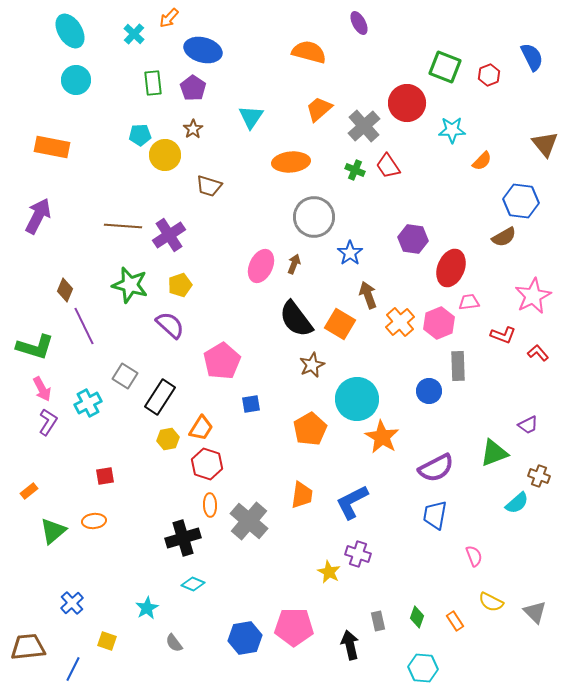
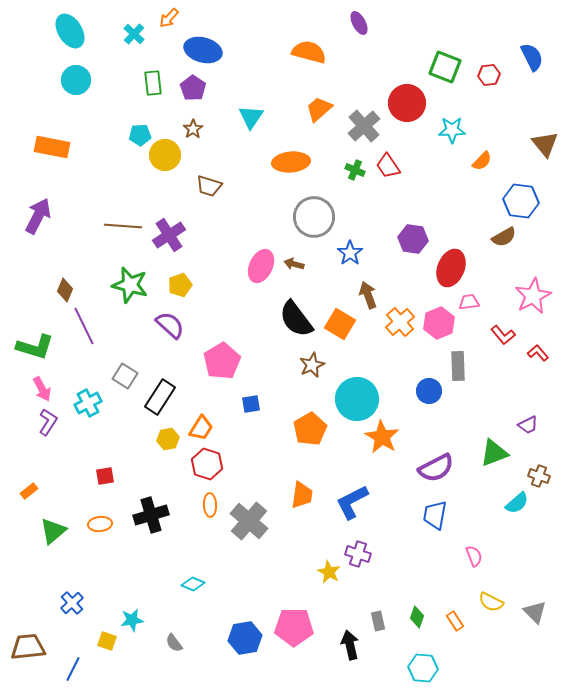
red hexagon at (489, 75): rotated 15 degrees clockwise
brown arrow at (294, 264): rotated 96 degrees counterclockwise
red L-shape at (503, 335): rotated 30 degrees clockwise
orange ellipse at (94, 521): moved 6 px right, 3 px down
black cross at (183, 538): moved 32 px left, 23 px up
cyan star at (147, 608): moved 15 px left, 12 px down; rotated 20 degrees clockwise
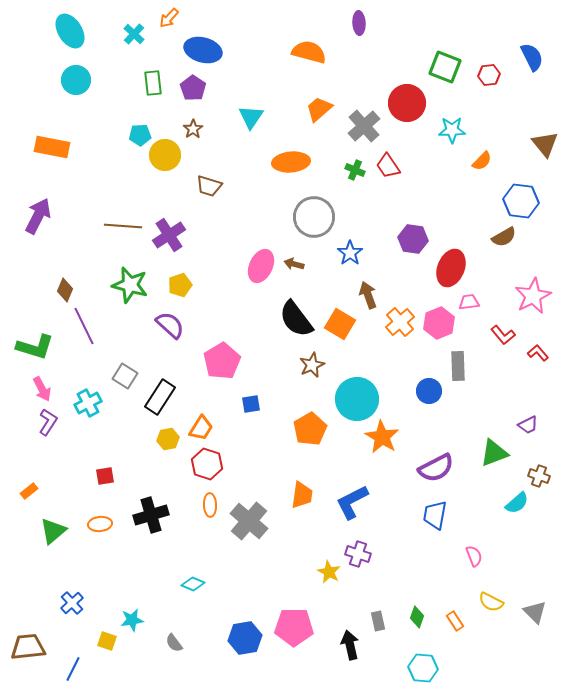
purple ellipse at (359, 23): rotated 25 degrees clockwise
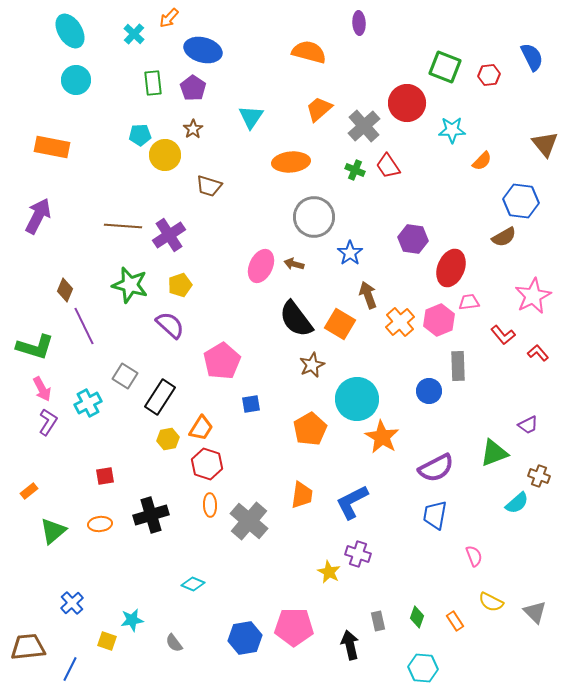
pink hexagon at (439, 323): moved 3 px up
blue line at (73, 669): moved 3 px left
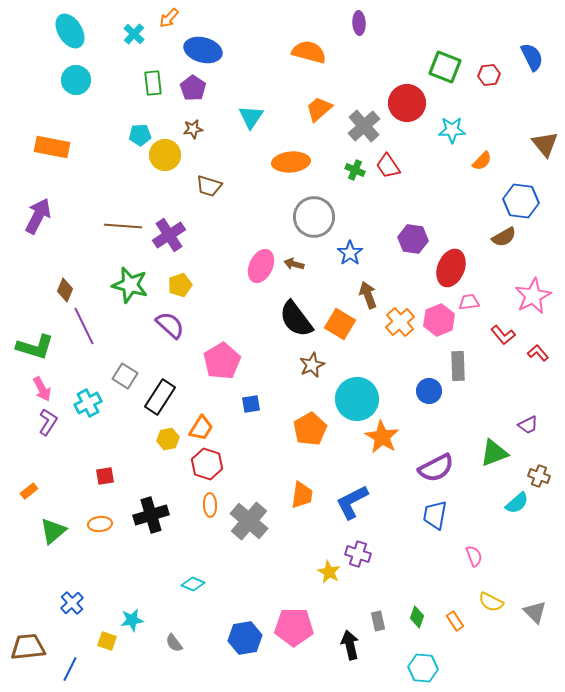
brown star at (193, 129): rotated 24 degrees clockwise
